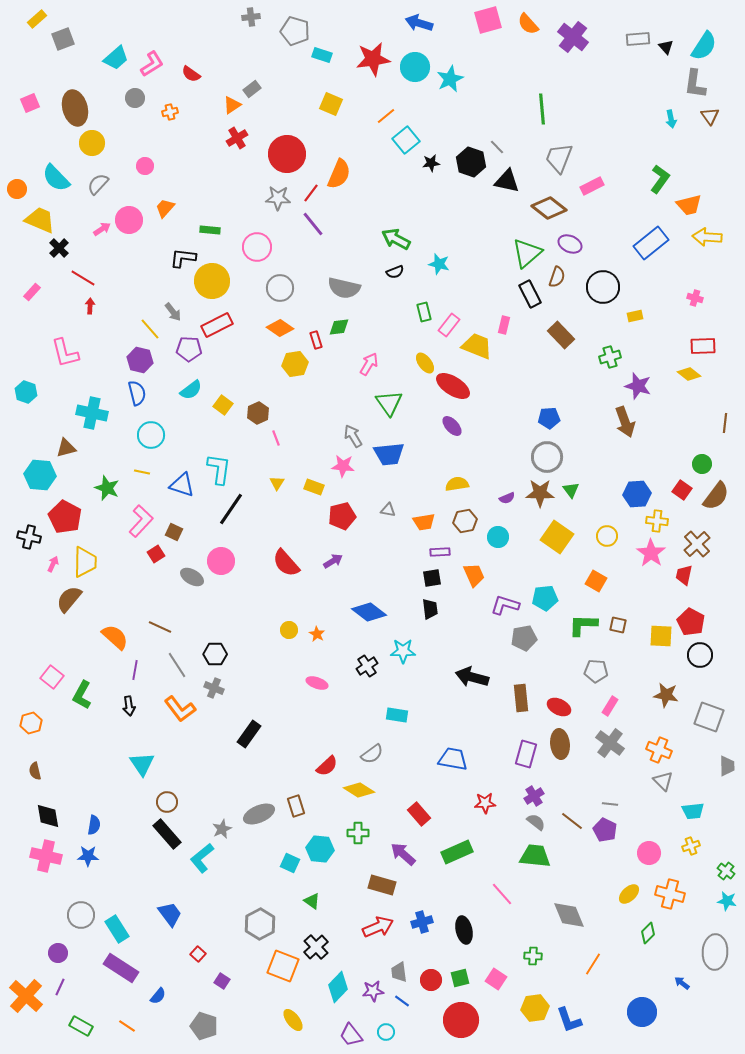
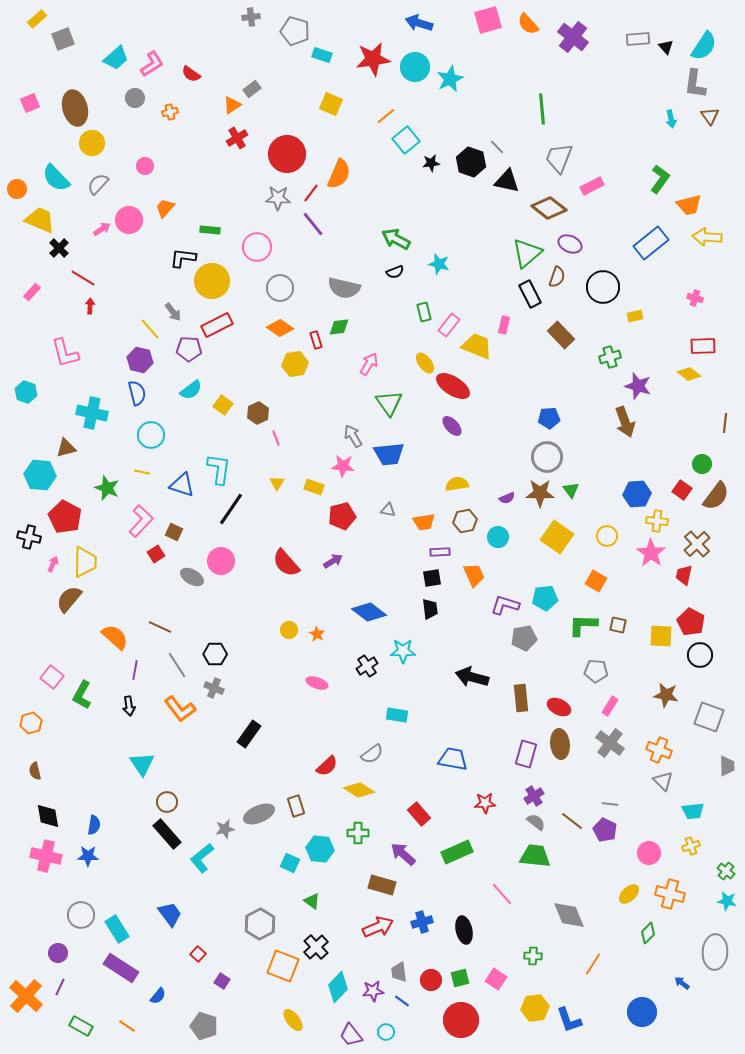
gray star at (222, 829): moved 3 px right; rotated 12 degrees clockwise
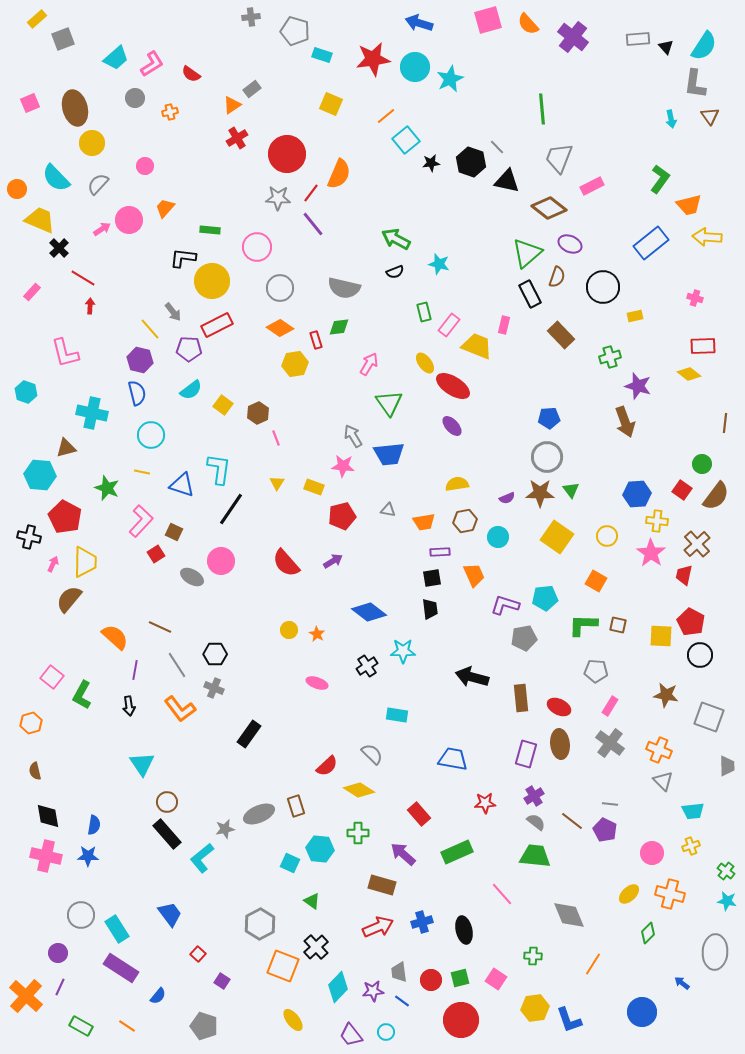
gray semicircle at (372, 754): rotated 100 degrees counterclockwise
pink circle at (649, 853): moved 3 px right
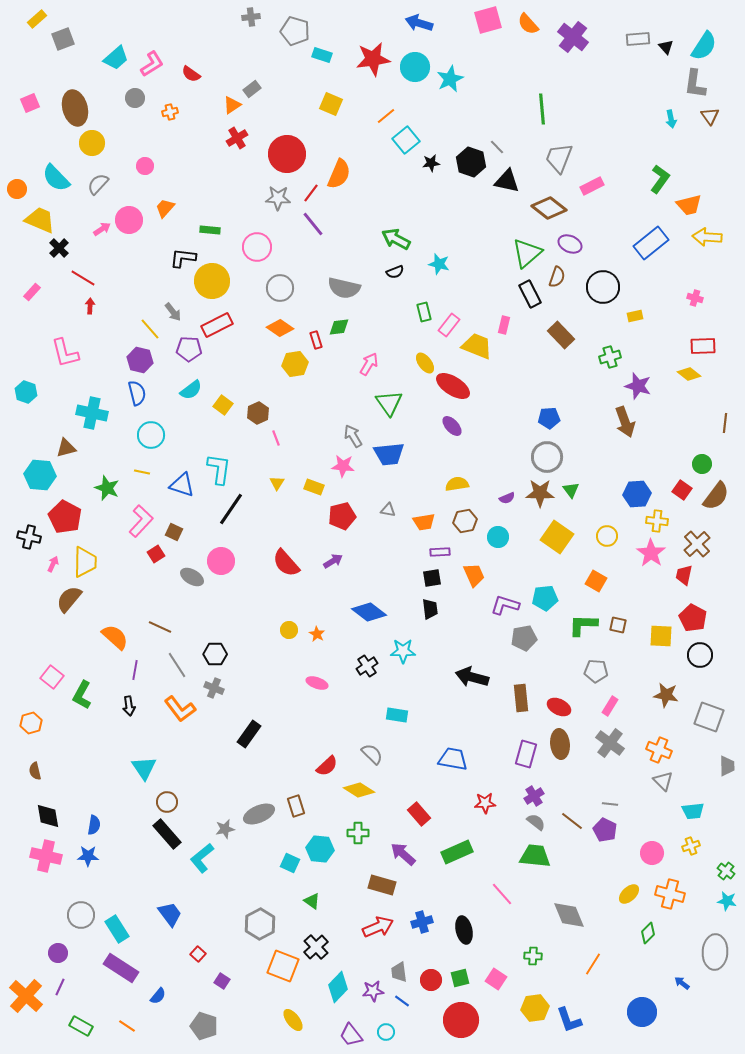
red pentagon at (691, 622): moved 2 px right, 4 px up
cyan triangle at (142, 764): moved 2 px right, 4 px down
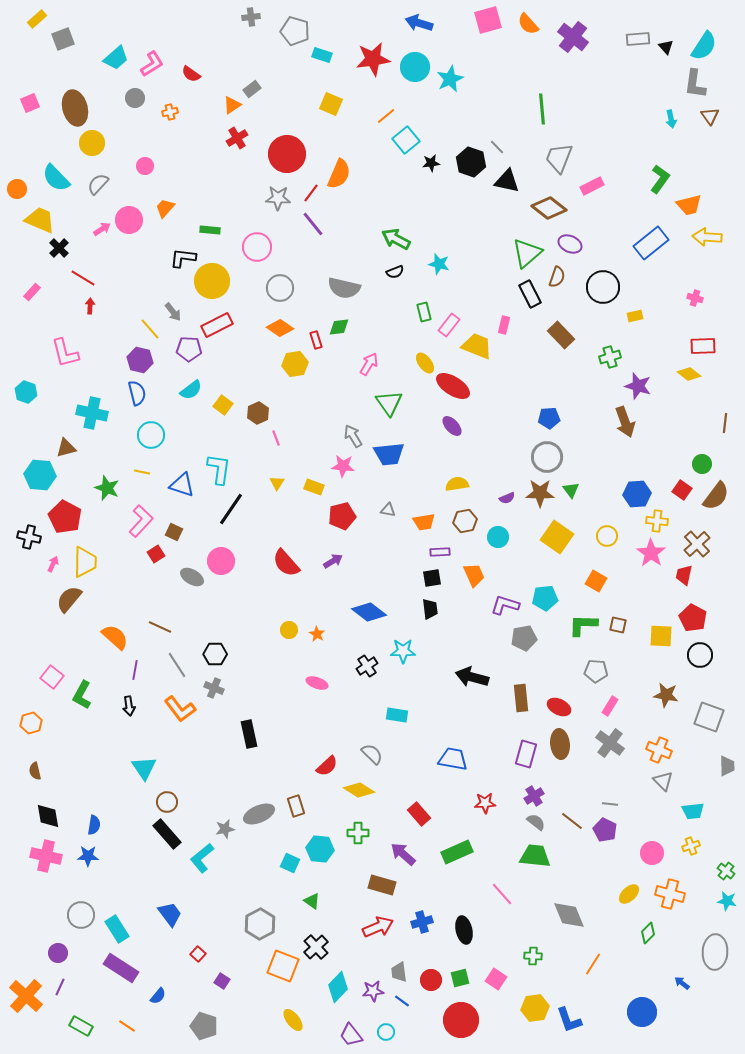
black rectangle at (249, 734): rotated 48 degrees counterclockwise
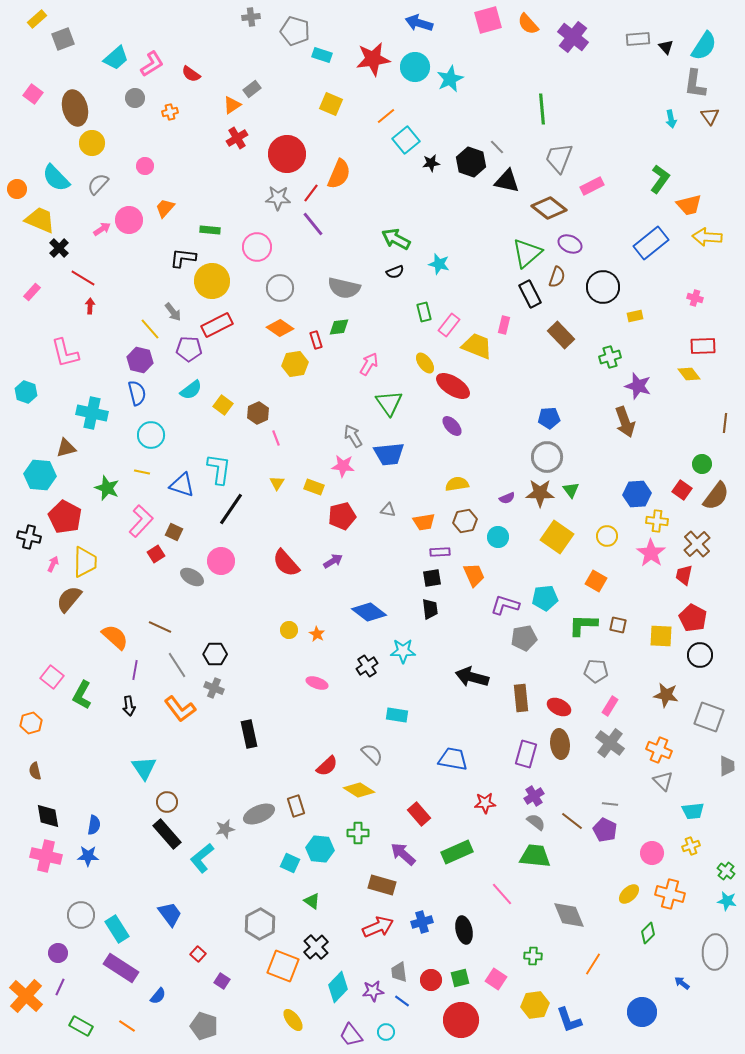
pink square at (30, 103): moved 3 px right, 9 px up; rotated 30 degrees counterclockwise
yellow diamond at (689, 374): rotated 15 degrees clockwise
yellow hexagon at (535, 1008): moved 3 px up
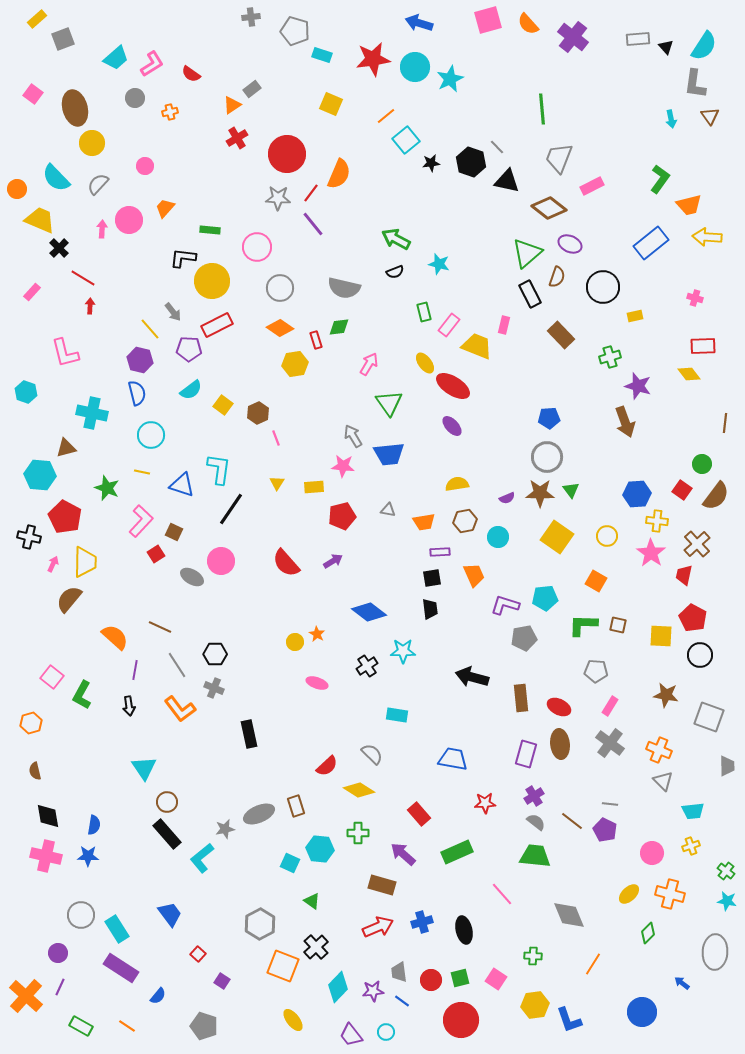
pink arrow at (102, 229): rotated 54 degrees counterclockwise
yellow rectangle at (314, 487): rotated 24 degrees counterclockwise
yellow circle at (289, 630): moved 6 px right, 12 px down
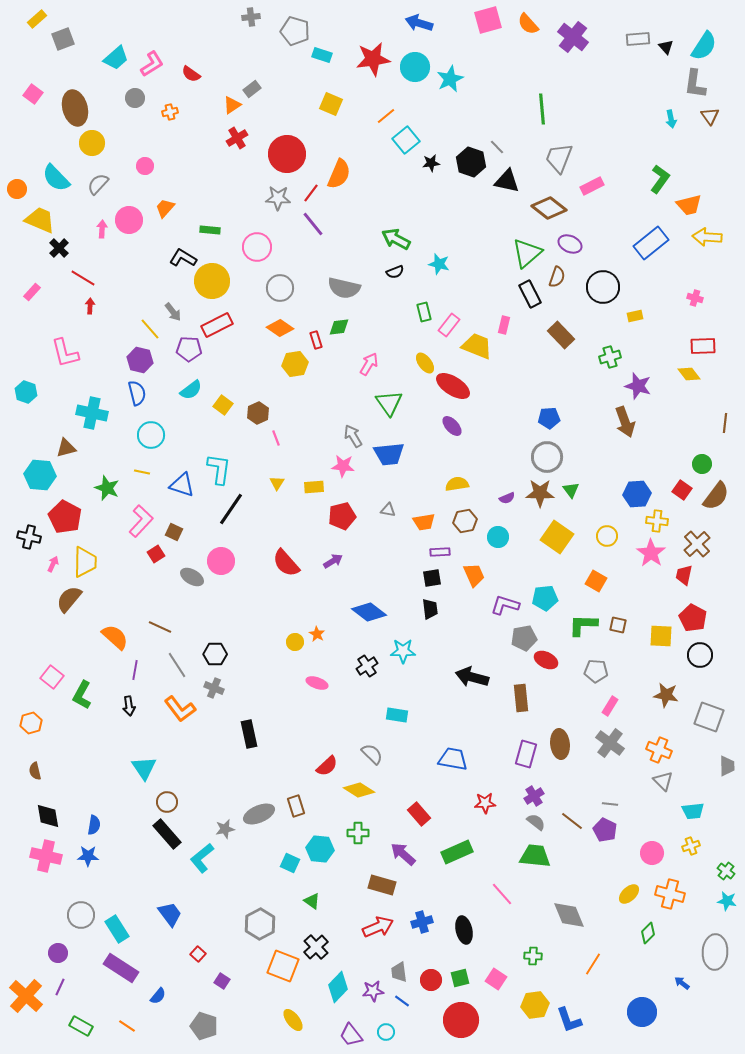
black L-shape at (183, 258): rotated 24 degrees clockwise
red ellipse at (559, 707): moved 13 px left, 47 px up
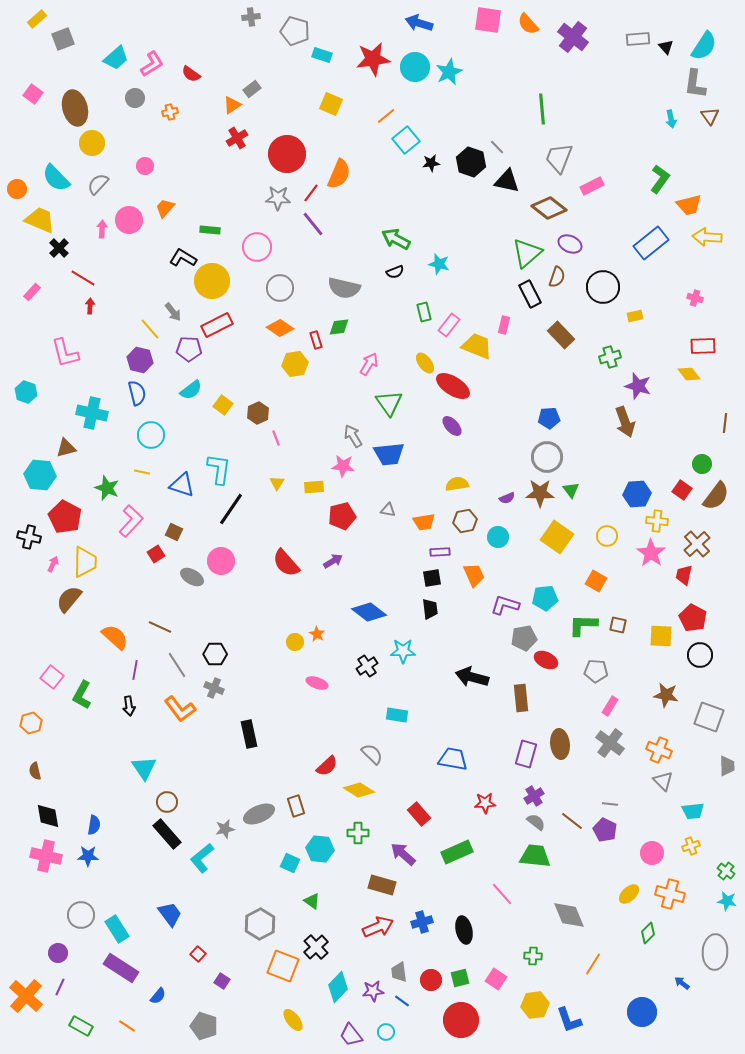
pink square at (488, 20): rotated 24 degrees clockwise
cyan star at (450, 79): moved 1 px left, 7 px up
pink L-shape at (141, 521): moved 10 px left
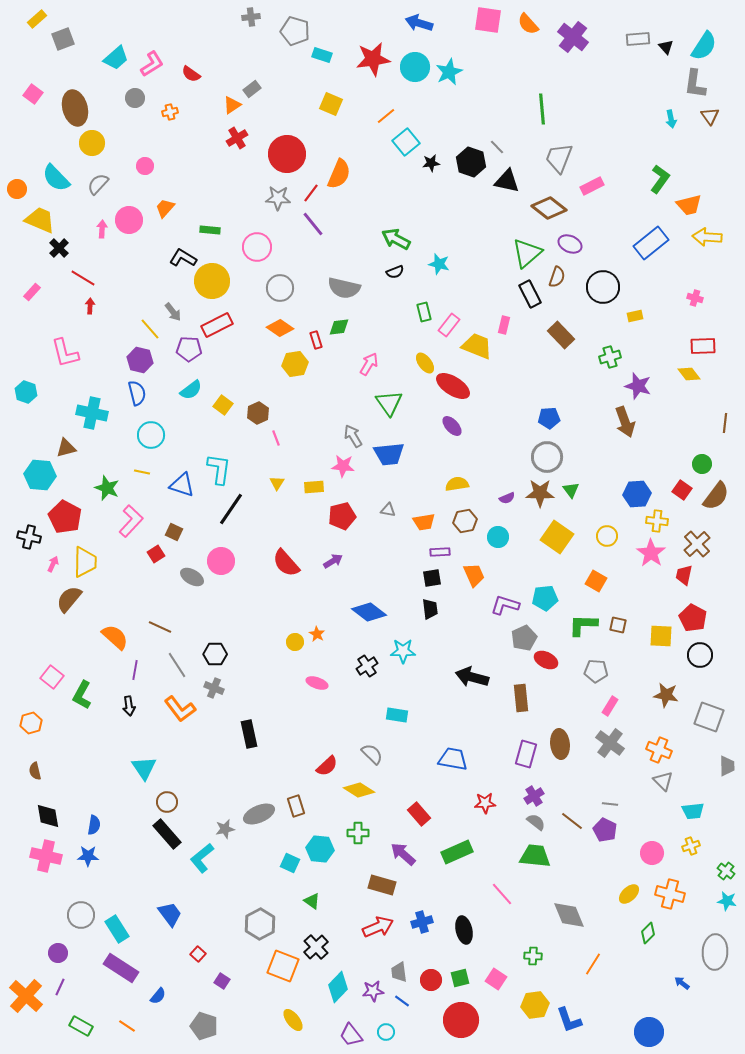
cyan square at (406, 140): moved 2 px down
gray pentagon at (524, 638): rotated 15 degrees counterclockwise
blue circle at (642, 1012): moved 7 px right, 20 px down
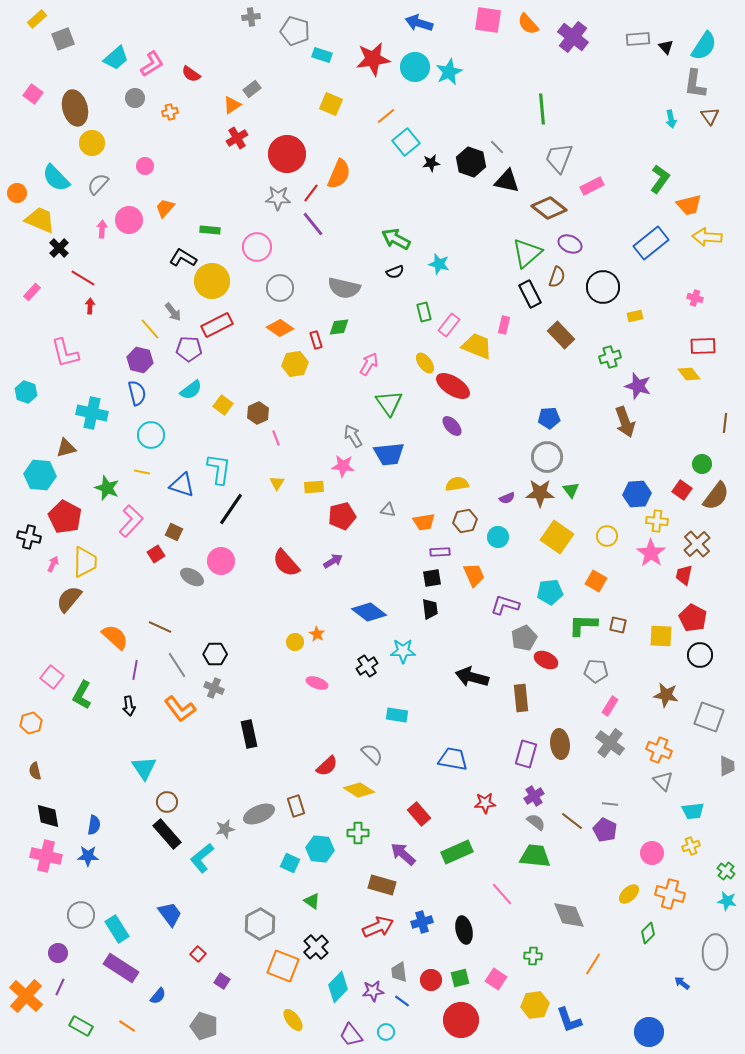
orange circle at (17, 189): moved 4 px down
cyan pentagon at (545, 598): moved 5 px right, 6 px up
